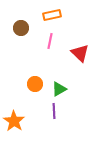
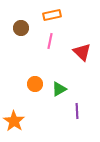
red triangle: moved 2 px right, 1 px up
purple line: moved 23 px right
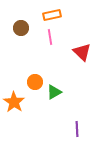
pink line: moved 4 px up; rotated 21 degrees counterclockwise
orange circle: moved 2 px up
green triangle: moved 5 px left, 3 px down
purple line: moved 18 px down
orange star: moved 19 px up
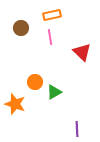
orange star: moved 1 px right, 2 px down; rotated 15 degrees counterclockwise
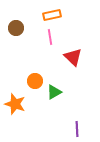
brown circle: moved 5 px left
red triangle: moved 9 px left, 5 px down
orange circle: moved 1 px up
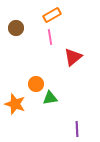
orange rectangle: rotated 18 degrees counterclockwise
red triangle: rotated 36 degrees clockwise
orange circle: moved 1 px right, 3 px down
green triangle: moved 4 px left, 6 px down; rotated 21 degrees clockwise
